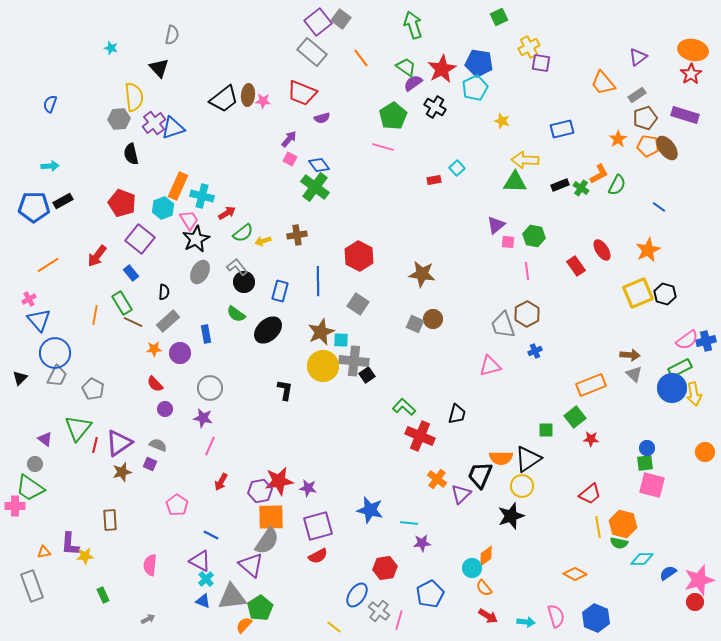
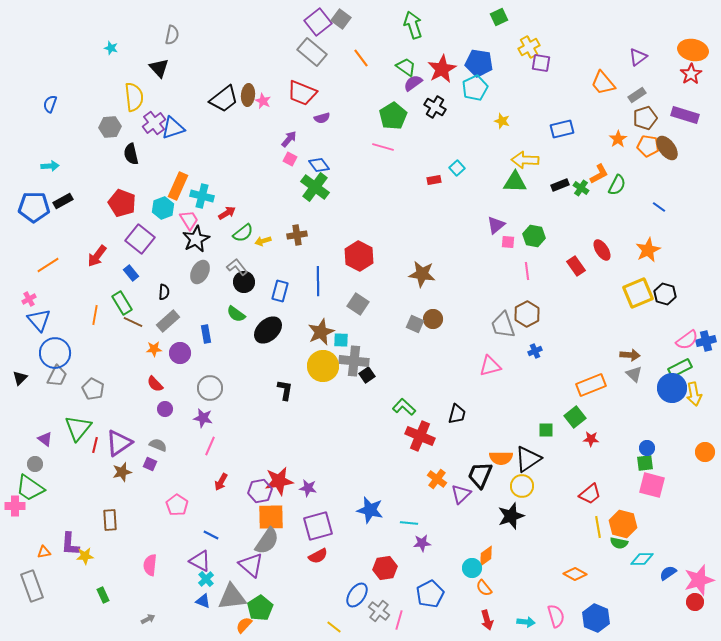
pink star at (263, 101): rotated 21 degrees clockwise
gray hexagon at (119, 119): moved 9 px left, 8 px down
red arrow at (488, 616): moved 1 px left, 4 px down; rotated 42 degrees clockwise
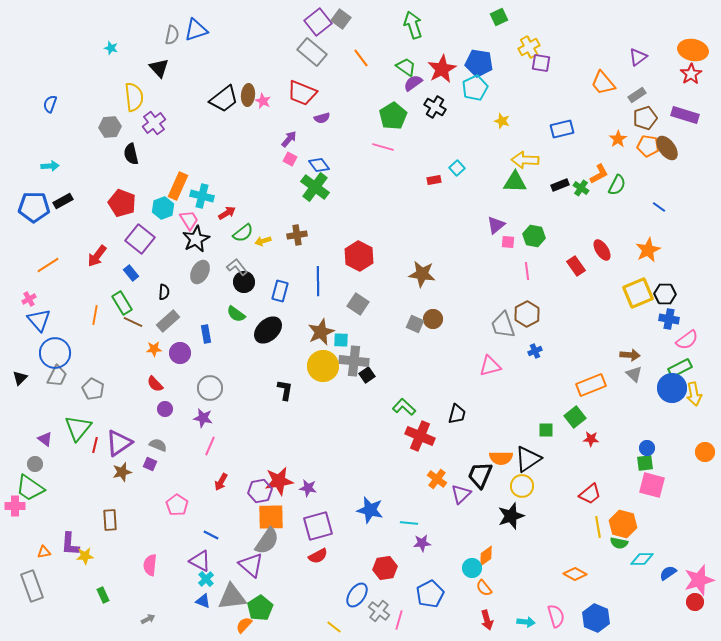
blue triangle at (173, 128): moved 23 px right, 98 px up
black hexagon at (665, 294): rotated 15 degrees counterclockwise
blue cross at (706, 341): moved 37 px left, 22 px up; rotated 24 degrees clockwise
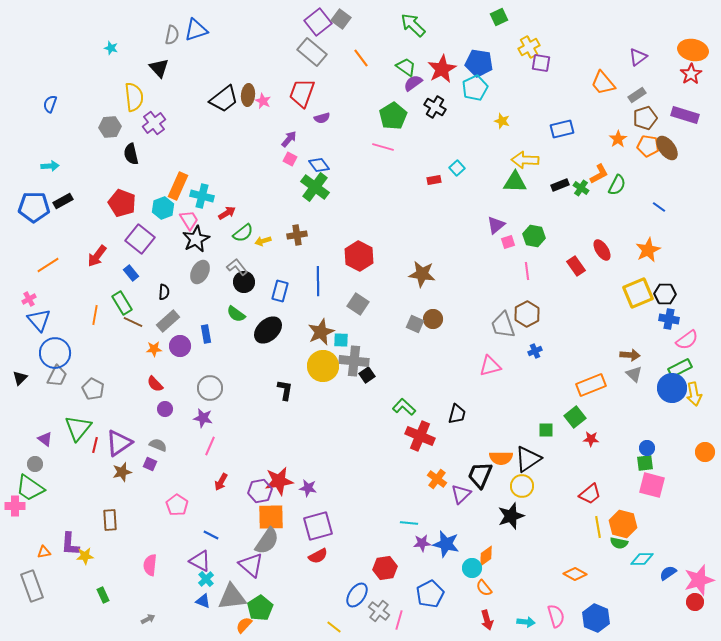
green arrow at (413, 25): rotated 28 degrees counterclockwise
red trapezoid at (302, 93): rotated 88 degrees clockwise
pink square at (508, 242): rotated 24 degrees counterclockwise
purple circle at (180, 353): moved 7 px up
blue star at (370, 510): moved 76 px right, 34 px down
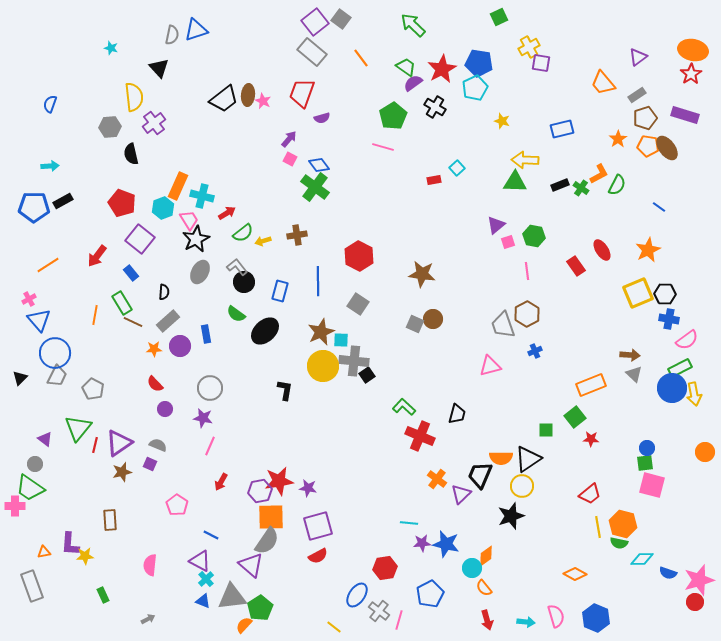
purple square at (318, 22): moved 3 px left
black ellipse at (268, 330): moved 3 px left, 1 px down
blue semicircle at (668, 573): rotated 126 degrees counterclockwise
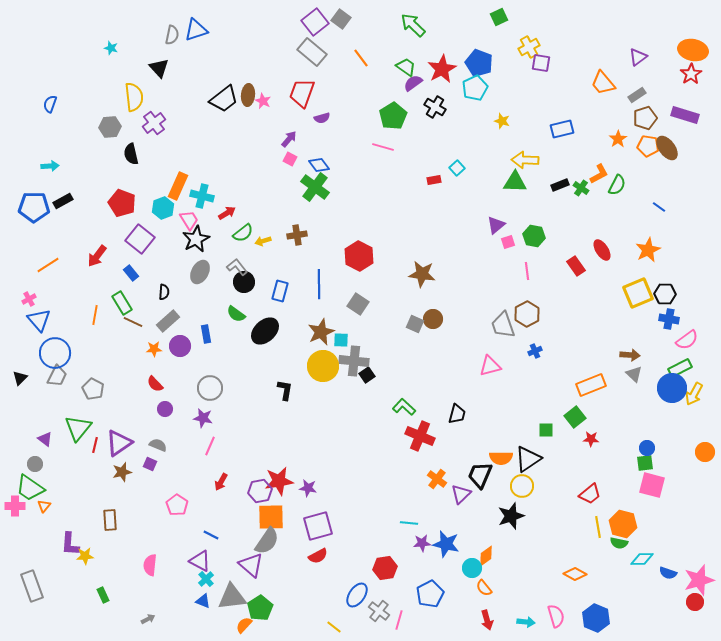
blue pentagon at (479, 63): rotated 12 degrees clockwise
blue line at (318, 281): moved 1 px right, 3 px down
yellow arrow at (694, 394): rotated 40 degrees clockwise
orange triangle at (44, 552): moved 46 px up; rotated 40 degrees counterclockwise
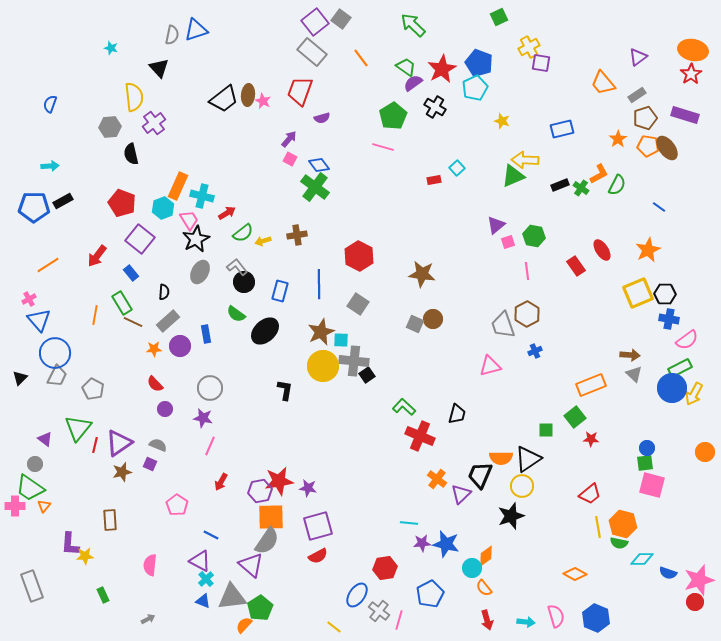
red trapezoid at (302, 93): moved 2 px left, 2 px up
green triangle at (515, 182): moved 2 px left, 6 px up; rotated 25 degrees counterclockwise
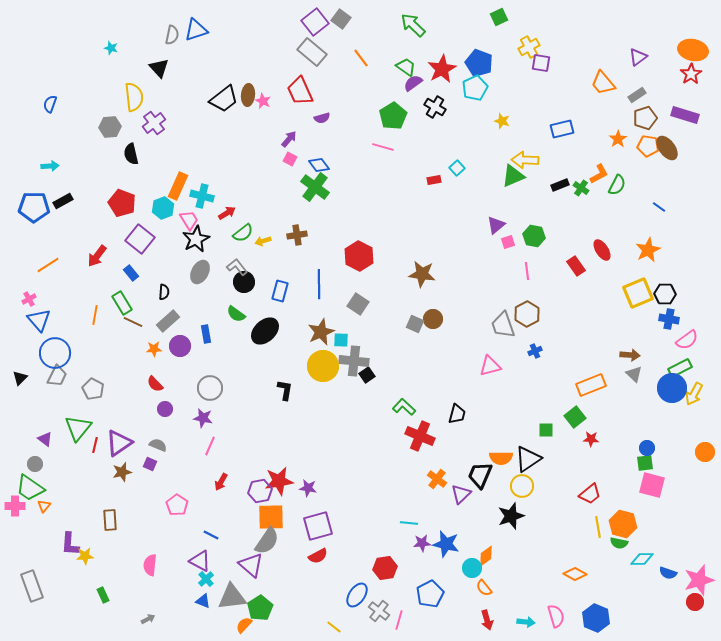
red trapezoid at (300, 91): rotated 44 degrees counterclockwise
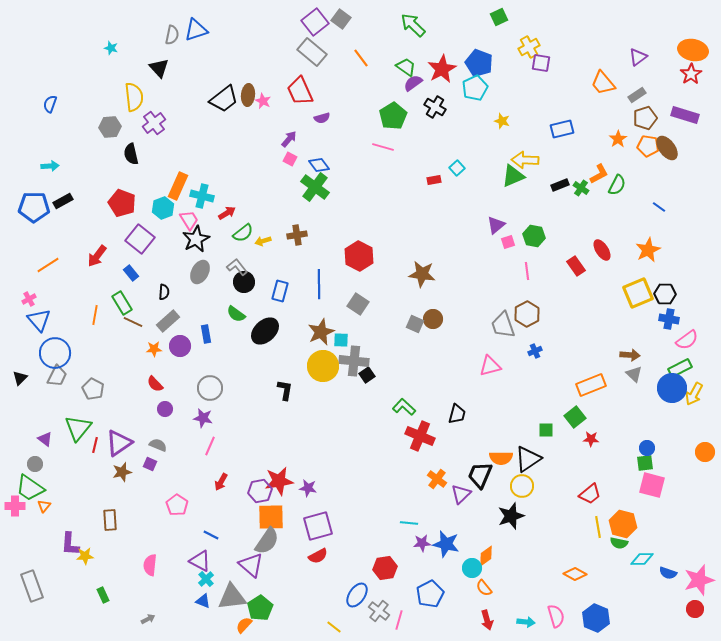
red circle at (695, 602): moved 7 px down
